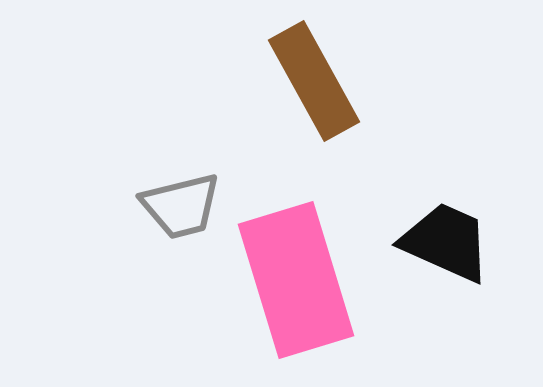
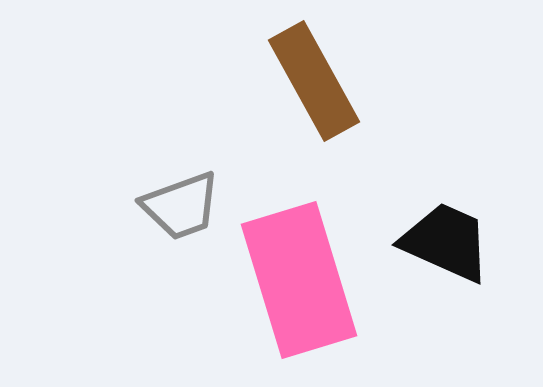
gray trapezoid: rotated 6 degrees counterclockwise
pink rectangle: moved 3 px right
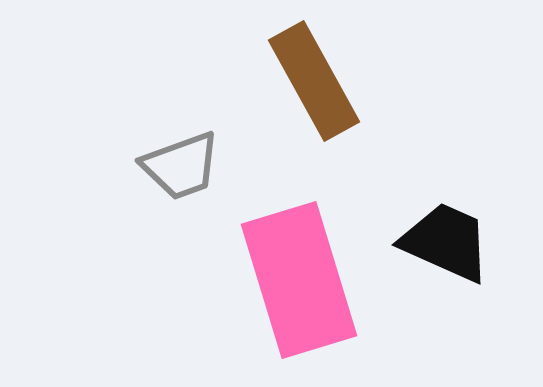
gray trapezoid: moved 40 px up
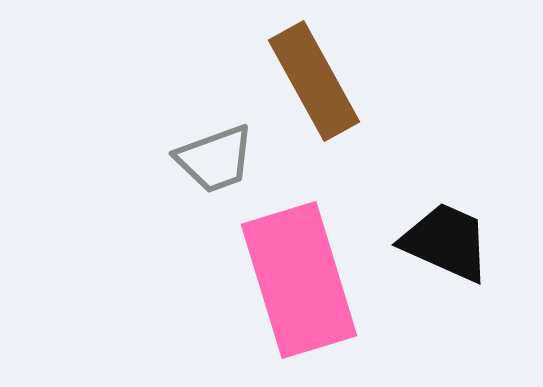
gray trapezoid: moved 34 px right, 7 px up
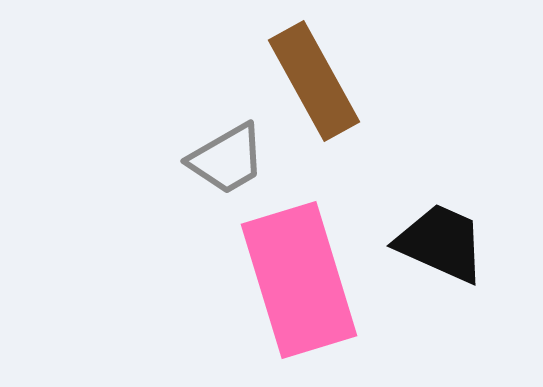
gray trapezoid: moved 12 px right; rotated 10 degrees counterclockwise
black trapezoid: moved 5 px left, 1 px down
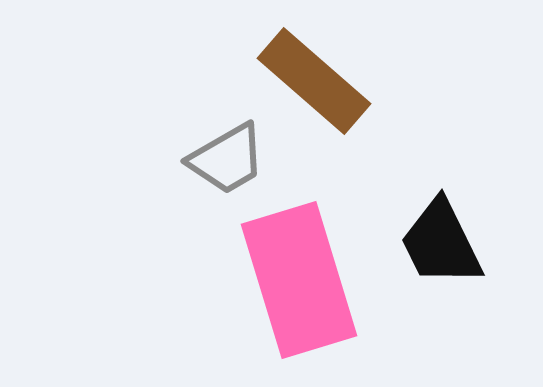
brown rectangle: rotated 20 degrees counterclockwise
black trapezoid: rotated 140 degrees counterclockwise
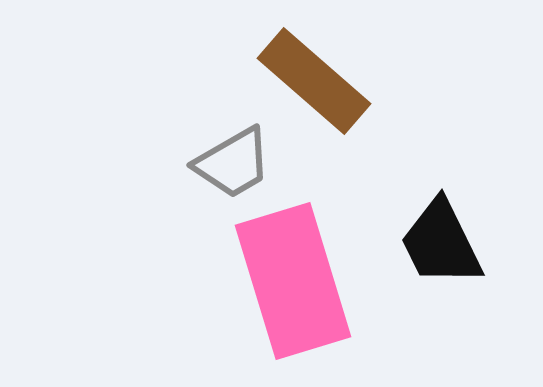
gray trapezoid: moved 6 px right, 4 px down
pink rectangle: moved 6 px left, 1 px down
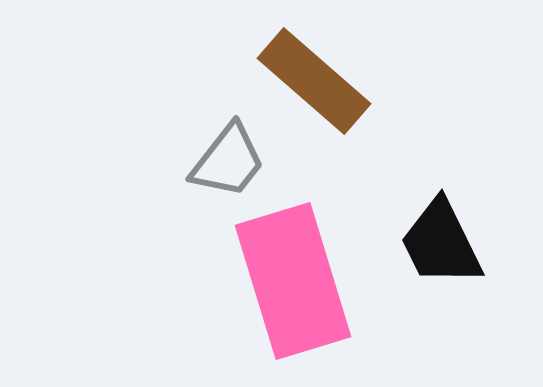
gray trapezoid: moved 5 px left, 2 px up; rotated 22 degrees counterclockwise
